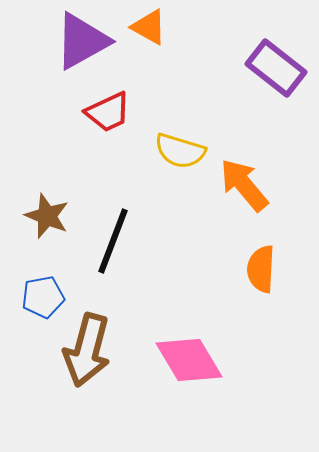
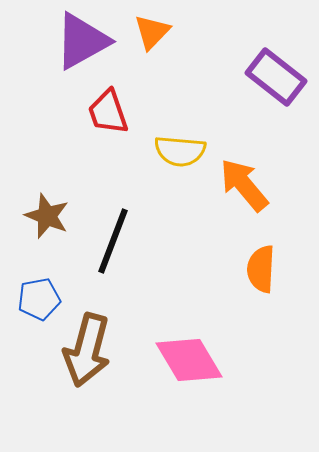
orange triangle: moved 3 px right, 5 px down; rotated 45 degrees clockwise
purple rectangle: moved 9 px down
red trapezoid: rotated 96 degrees clockwise
yellow semicircle: rotated 12 degrees counterclockwise
blue pentagon: moved 4 px left, 2 px down
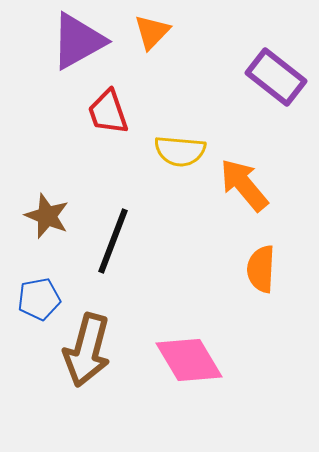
purple triangle: moved 4 px left
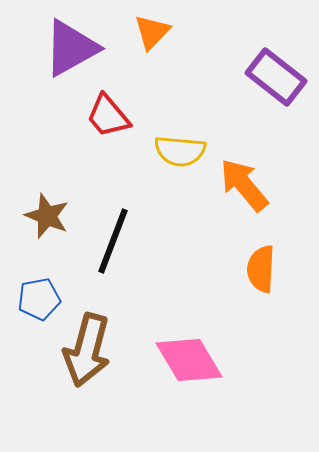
purple triangle: moved 7 px left, 7 px down
red trapezoid: moved 4 px down; rotated 21 degrees counterclockwise
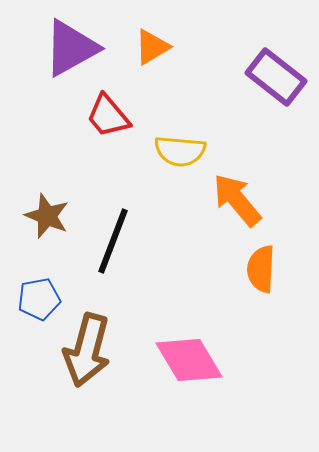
orange triangle: moved 15 px down; rotated 15 degrees clockwise
orange arrow: moved 7 px left, 15 px down
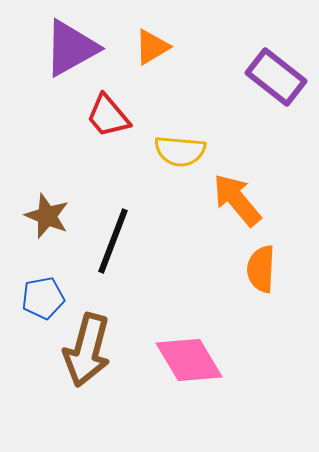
blue pentagon: moved 4 px right, 1 px up
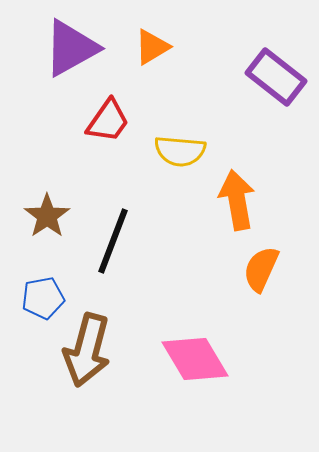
red trapezoid: moved 5 px down; rotated 105 degrees counterclockwise
orange arrow: rotated 30 degrees clockwise
brown star: rotated 15 degrees clockwise
orange semicircle: rotated 21 degrees clockwise
pink diamond: moved 6 px right, 1 px up
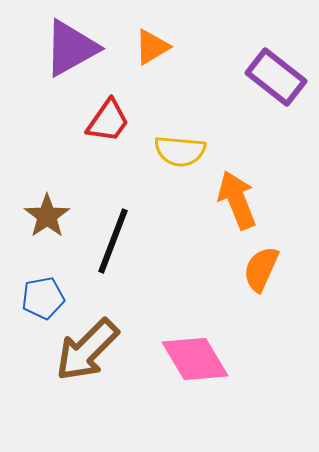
orange arrow: rotated 12 degrees counterclockwise
brown arrow: rotated 30 degrees clockwise
